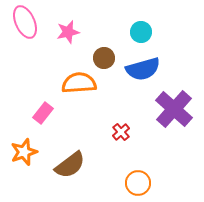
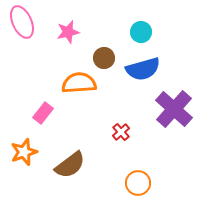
pink ellipse: moved 3 px left
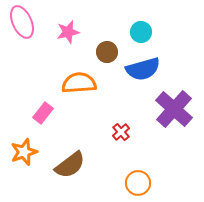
brown circle: moved 3 px right, 6 px up
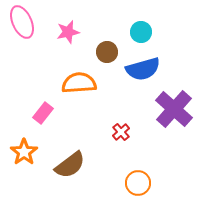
orange star: rotated 16 degrees counterclockwise
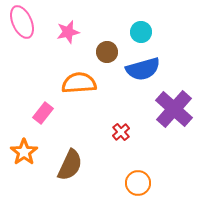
brown semicircle: rotated 28 degrees counterclockwise
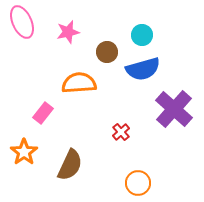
cyan circle: moved 1 px right, 3 px down
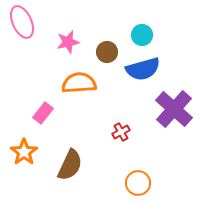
pink star: moved 10 px down
red cross: rotated 12 degrees clockwise
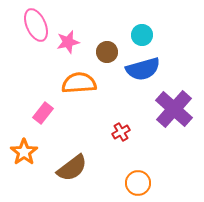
pink ellipse: moved 14 px right, 3 px down
brown semicircle: moved 2 px right, 3 px down; rotated 28 degrees clockwise
